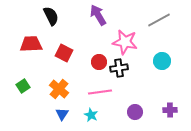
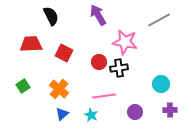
cyan circle: moved 1 px left, 23 px down
pink line: moved 4 px right, 4 px down
blue triangle: rotated 16 degrees clockwise
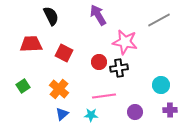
cyan circle: moved 1 px down
cyan star: rotated 24 degrees counterclockwise
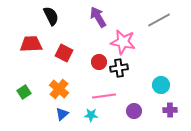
purple arrow: moved 2 px down
pink star: moved 2 px left
green square: moved 1 px right, 6 px down
purple circle: moved 1 px left, 1 px up
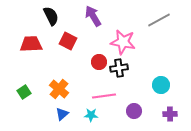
purple arrow: moved 5 px left, 1 px up
red square: moved 4 px right, 12 px up
purple cross: moved 4 px down
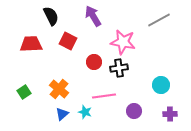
red circle: moved 5 px left
cyan star: moved 6 px left, 3 px up; rotated 16 degrees clockwise
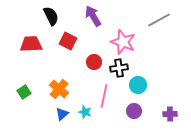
pink star: rotated 10 degrees clockwise
cyan circle: moved 23 px left
pink line: rotated 70 degrees counterclockwise
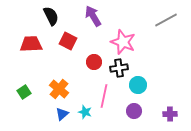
gray line: moved 7 px right
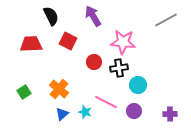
pink star: rotated 15 degrees counterclockwise
pink line: moved 2 px right, 6 px down; rotated 75 degrees counterclockwise
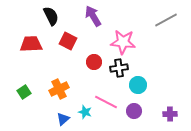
orange cross: rotated 24 degrees clockwise
blue triangle: moved 1 px right, 5 px down
